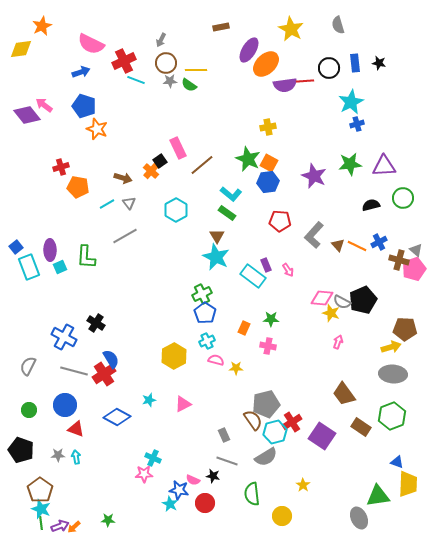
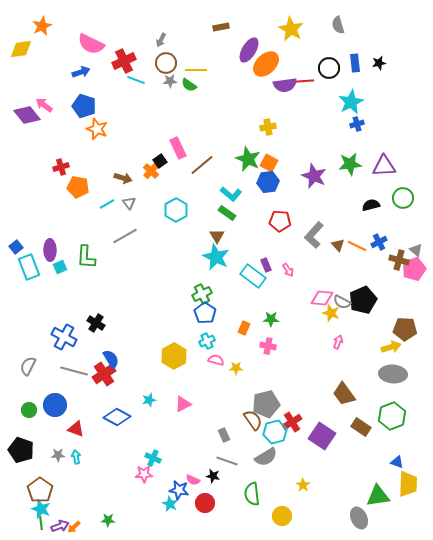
black star at (379, 63): rotated 24 degrees counterclockwise
blue circle at (65, 405): moved 10 px left
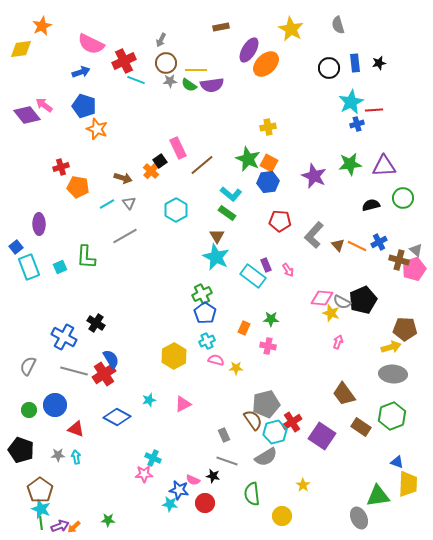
red line at (305, 81): moved 69 px right, 29 px down
purple semicircle at (285, 85): moved 73 px left
purple ellipse at (50, 250): moved 11 px left, 26 px up
cyan star at (170, 504): rotated 21 degrees counterclockwise
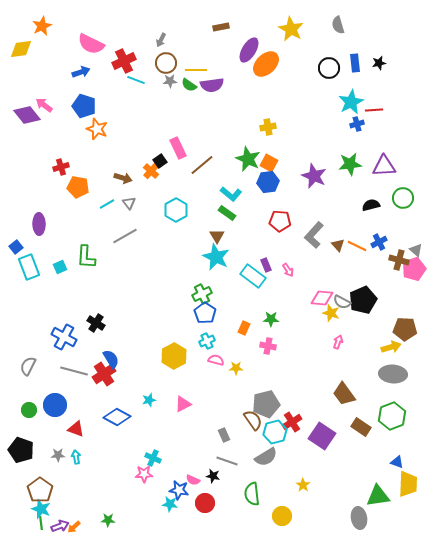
gray ellipse at (359, 518): rotated 15 degrees clockwise
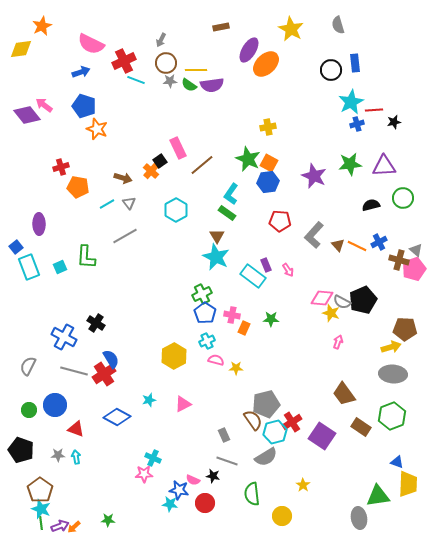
black star at (379, 63): moved 15 px right, 59 px down
black circle at (329, 68): moved 2 px right, 2 px down
cyan L-shape at (231, 194): rotated 85 degrees clockwise
pink cross at (268, 346): moved 36 px left, 31 px up
